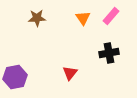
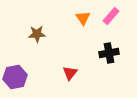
brown star: moved 16 px down
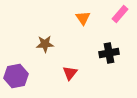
pink rectangle: moved 9 px right, 2 px up
brown star: moved 8 px right, 10 px down
purple hexagon: moved 1 px right, 1 px up
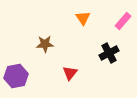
pink rectangle: moved 3 px right, 7 px down
black cross: rotated 18 degrees counterclockwise
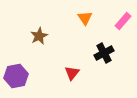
orange triangle: moved 2 px right
brown star: moved 6 px left, 8 px up; rotated 24 degrees counterclockwise
black cross: moved 5 px left
red triangle: moved 2 px right
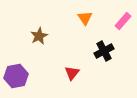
black cross: moved 2 px up
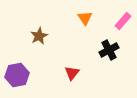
black cross: moved 5 px right, 1 px up
purple hexagon: moved 1 px right, 1 px up
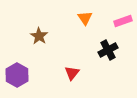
pink rectangle: rotated 30 degrees clockwise
brown star: rotated 12 degrees counterclockwise
black cross: moved 1 px left
purple hexagon: rotated 20 degrees counterclockwise
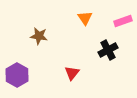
brown star: rotated 24 degrees counterclockwise
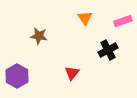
purple hexagon: moved 1 px down
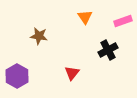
orange triangle: moved 1 px up
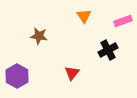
orange triangle: moved 1 px left, 1 px up
